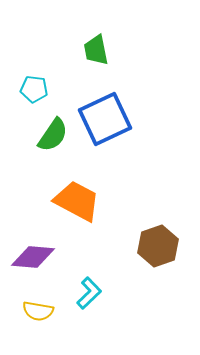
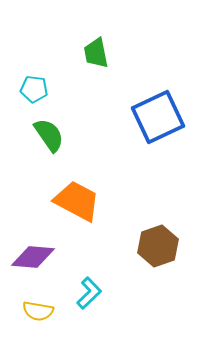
green trapezoid: moved 3 px down
blue square: moved 53 px right, 2 px up
green semicircle: moved 4 px left; rotated 69 degrees counterclockwise
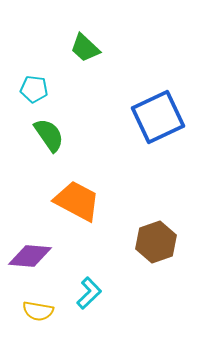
green trapezoid: moved 11 px left, 5 px up; rotated 36 degrees counterclockwise
brown hexagon: moved 2 px left, 4 px up
purple diamond: moved 3 px left, 1 px up
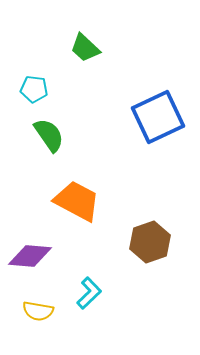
brown hexagon: moved 6 px left
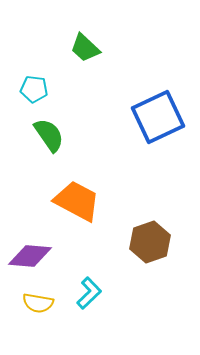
yellow semicircle: moved 8 px up
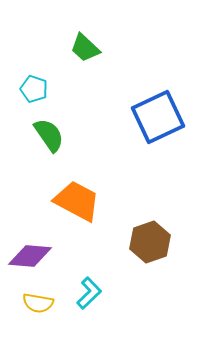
cyan pentagon: rotated 12 degrees clockwise
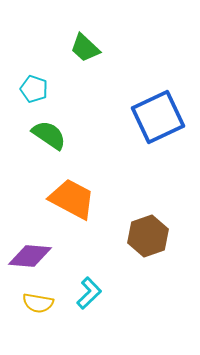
green semicircle: rotated 21 degrees counterclockwise
orange trapezoid: moved 5 px left, 2 px up
brown hexagon: moved 2 px left, 6 px up
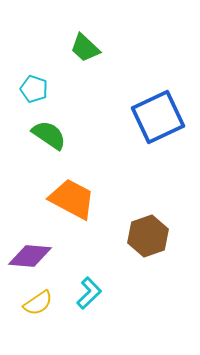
yellow semicircle: rotated 44 degrees counterclockwise
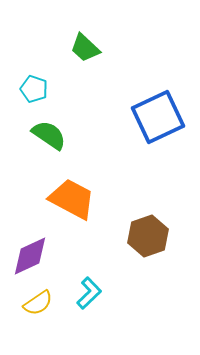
purple diamond: rotated 30 degrees counterclockwise
